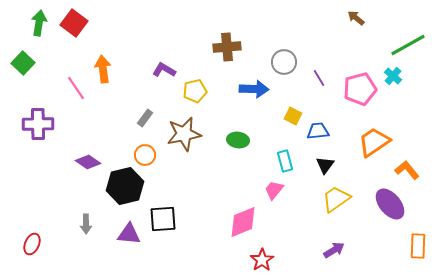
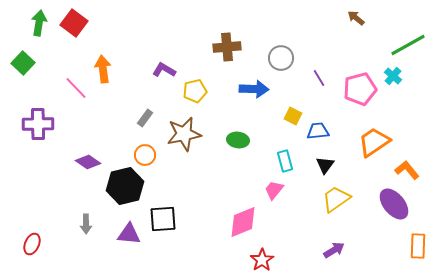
gray circle: moved 3 px left, 4 px up
pink line: rotated 10 degrees counterclockwise
purple ellipse: moved 4 px right
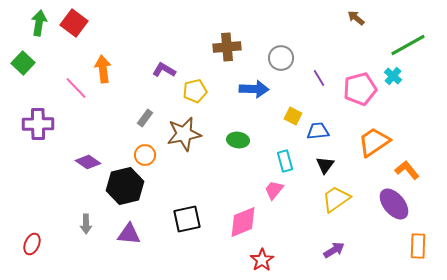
black square: moved 24 px right; rotated 8 degrees counterclockwise
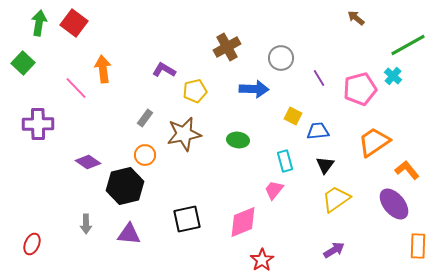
brown cross: rotated 24 degrees counterclockwise
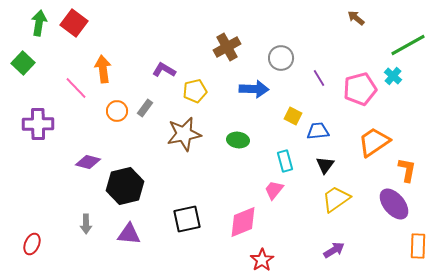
gray rectangle: moved 10 px up
orange circle: moved 28 px left, 44 px up
purple diamond: rotated 20 degrees counterclockwise
orange L-shape: rotated 50 degrees clockwise
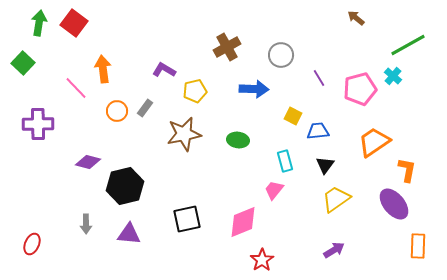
gray circle: moved 3 px up
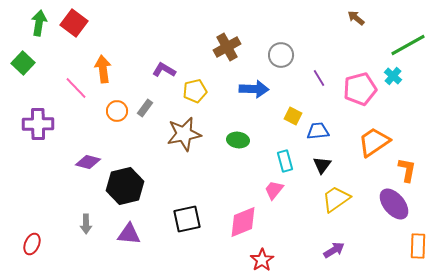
black triangle: moved 3 px left
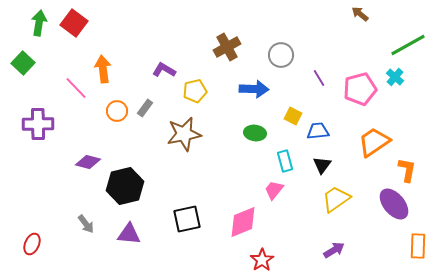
brown arrow: moved 4 px right, 4 px up
cyan cross: moved 2 px right, 1 px down
green ellipse: moved 17 px right, 7 px up
gray arrow: rotated 36 degrees counterclockwise
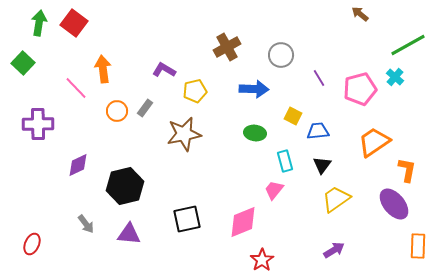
purple diamond: moved 10 px left, 3 px down; rotated 40 degrees counterclockwise
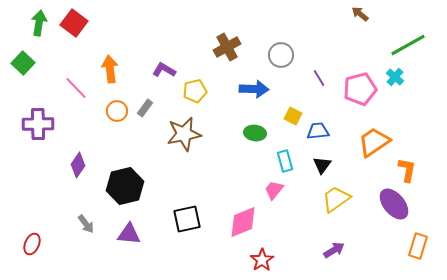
orange arrow: moved 7 px right
purple diamond: rotated 30 degrees counterclockwise
orange rectangle: rotated 15 degrees clockwise
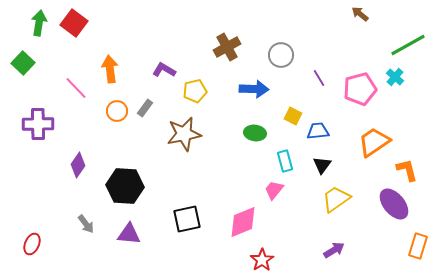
orange L-shape: rotated 25 degrees counterclockwise
black hexagon: rotated 18 degrees clockwise
